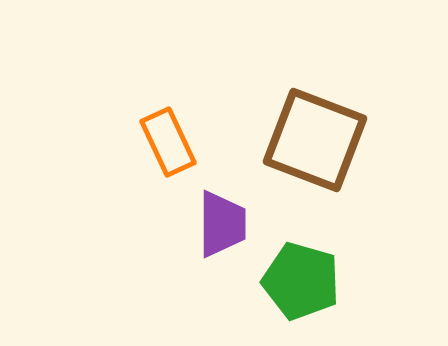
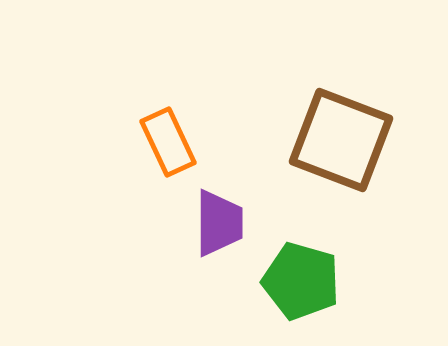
brown square: moved 26 px right
purple trapezoid: moved 3 px left, 1 px up
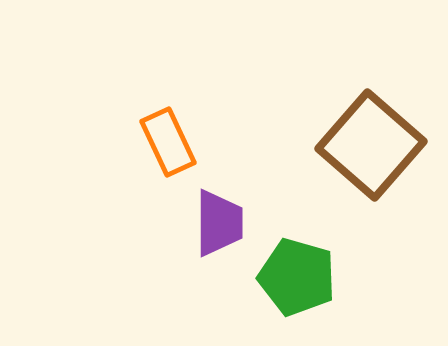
brown square: moved 30 px right, 5 px down; rotated 20 degrees clockwise
green pentagon: moved 4 px left, 4 px up
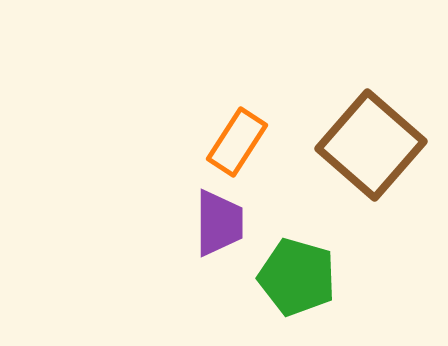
orange rectangle: moved 69 px right; rotated 58 degrees clockwise
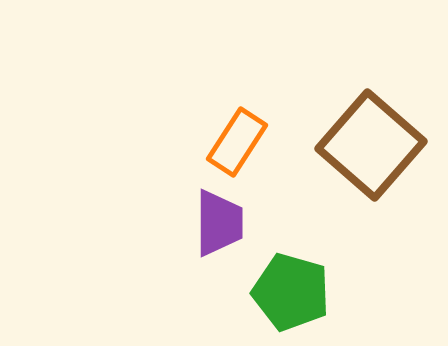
green pentagon: moved 6 px left, 15 px down
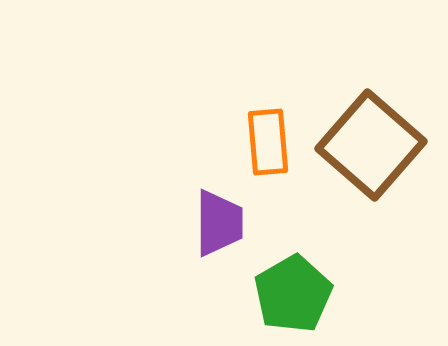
orange rectangle: moved 31 px right; rotated 38 degrees counterclockwise
green pentagon: moved 2 px right, 2 px down; rotated 26 degrees clockwise
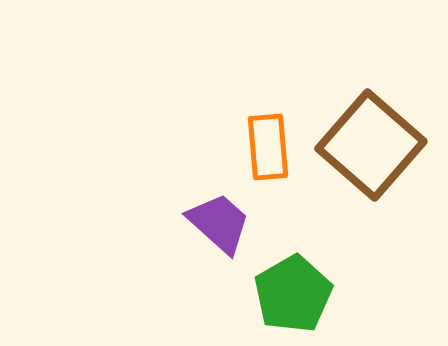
orange rectangle: moved 5 px down
purple trapezoid: rotated 48 degrees counterclockwise
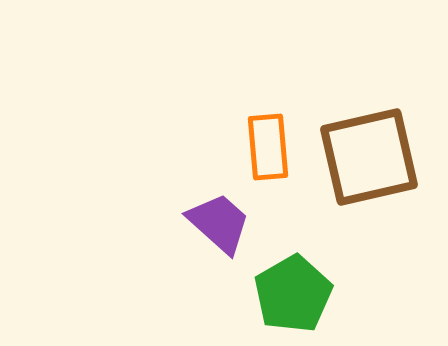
brown square: moved 2 px left, 12 px down; rotated 36 degrees clockwise
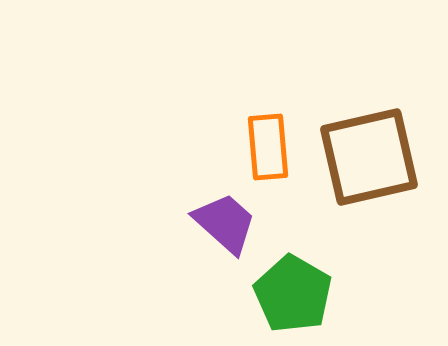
purple trapezoid: moved 6 px right
green pentagon: rotated 12 degrees counterclockwise
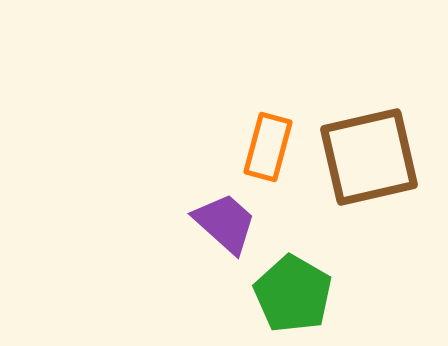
orange rectangle: rotated 20 degrees clockwise
